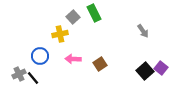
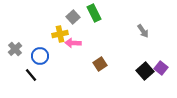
pink arrow: moved 16 px up
gray cross: moved 4 px left, 25 px up; rotated 16 degrees counterclockwise
black line: moved 2 px left, 3 px up
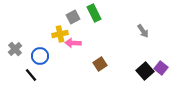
gray square: rotated 16 degrees clockwise
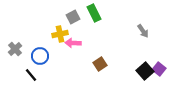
purple square: moved 2 px left, 1 px down
